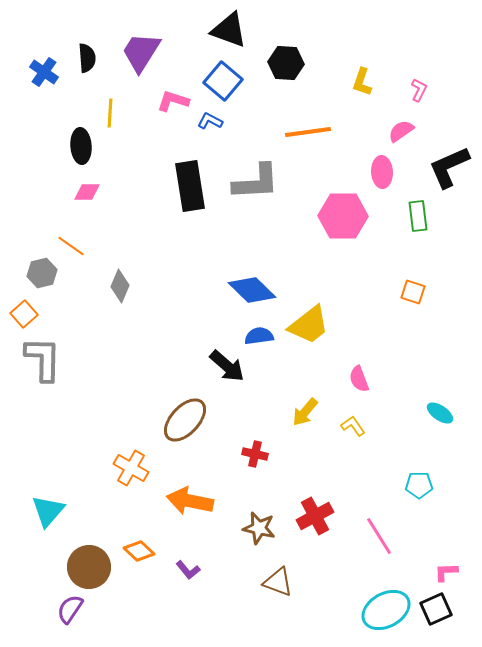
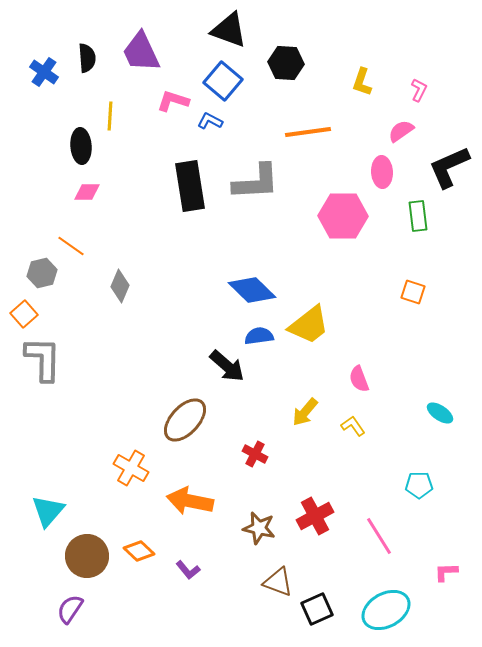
purple trapezoid at (141, 52): rotated 57 degrees counterclockwise
yellow line at (110, 113): moved 3 px down
red cross at (255, 454): rotated 15 degrees clockwise
brown circle at (89, 567): moved 2 px left, 11 px up
black square at (436, 609): moved 119 px left
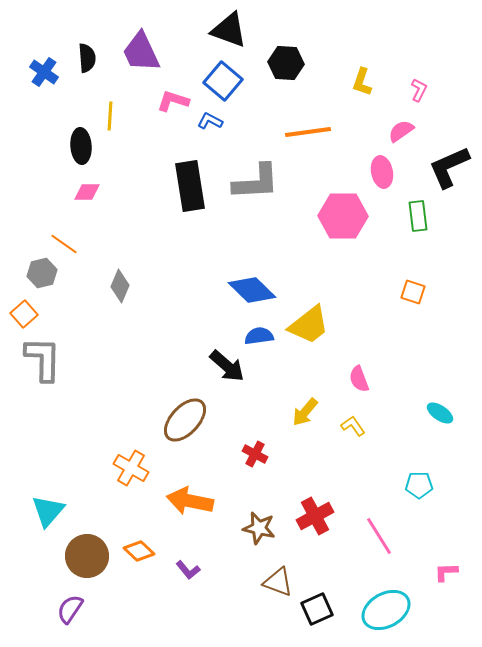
pink ellipse at (382, 172): rotated 8 degrees counterclockwise
orange line at (71, 246): moved 7 px left, 2 px up
